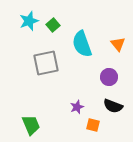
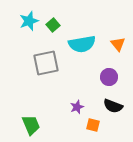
cyan semicircle: rotated 80 degrees counterclockwise
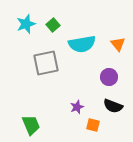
cyan star: moved 3 px left, 3 px down
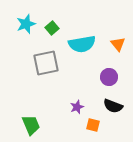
green square: moved 1 px left, 3 px down
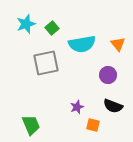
purple circle: moved 1 px left, 2 px up
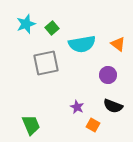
orange triangle: rotated 14 degrees counterclockwise
purple star: rotated 24 degrees counterclockwise
orange square: rotated 16 degrees clockwise
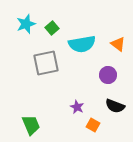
black semicircle: moved 2 px right
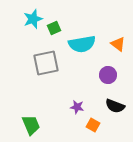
cyan star: moved 7 px right, 5 px up
green square: moved 2 px right; rotated 16 degrees clockwise
purple star: rotated 16 degrees counterclockwise
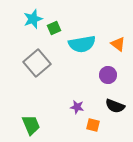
gray square: moved 9 px left; rotated 28 degrees counterclockwise
orange square: rotated 16 degrees counterclockwise
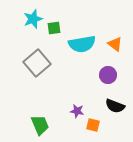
green square: rotated 16 degrees clockwise
orange triangle: moved 3 px left
purple star: moved 4 px down
green trapezoid: moved 9 px right
